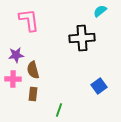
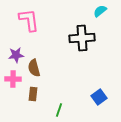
brown semicircle: moved 1 px right, 2 px up
blue square: moved 11 px down
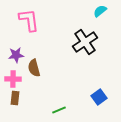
black cross: moved 3 px right, 4 px down; rotated 30 degrees counterclockwise
brown rectangle: moved 18 px left, 4 px down
green line: rotated 48 degrees clockwise
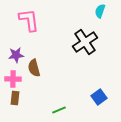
cyan semicircle: rotated 32 degrees counterclockwise
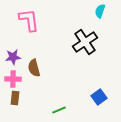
purple star: moved 3 px left, 2 px down
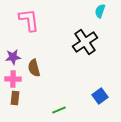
blue square: moved 1 px right, 1 px up
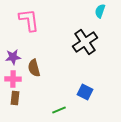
blue square: moved 15 px left, 4 px up; rotated 28 degrees counterclockwise
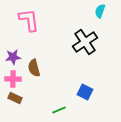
brown rectangle: rotated 72 degrees counterclockwise
